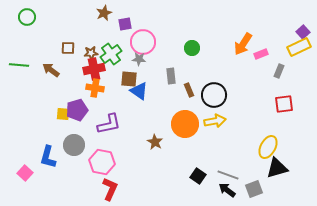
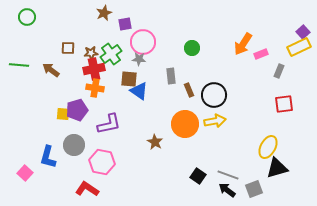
red L-shape at (110, 189): moved 23 px left; rotated 80 degrees counterclockwise
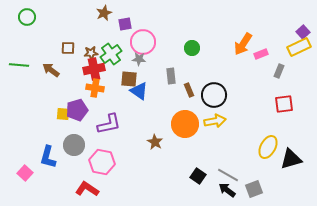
black triangle at (277, 168): moved 14 px right, 9 px up
gray line at (228, 175): rotated 10 degrees clockwise
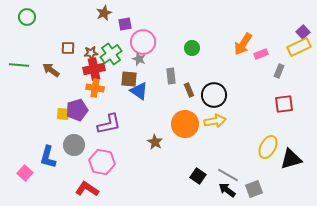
gray star at (139, 59): rotated 16 degrees clockwise
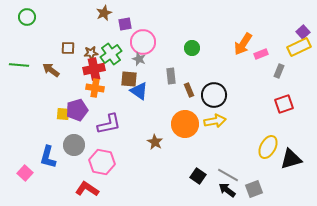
red square at (284, 104): rotated 12 degrees counterclockwise
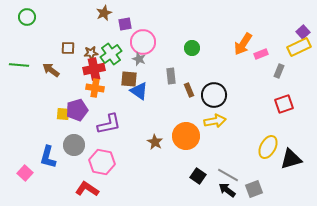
orange circle at (185, 124): moved 1 px right, 12 px down
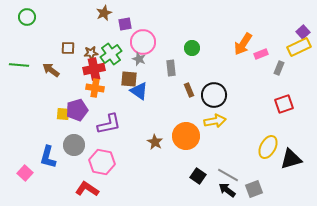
gray rectangle at (279, 71): moved 3 px up
gray rectangle at (171, 76): moved 8 px up
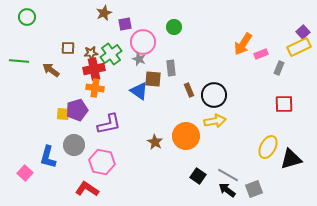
green circle at (192, 48): moved 18 px left, 21 px up
green line at (19, 65): moved 4 px up
brown square at (129, 79): moved 24 px right
red square at (284, 104): rotated 18 degrees clockwise
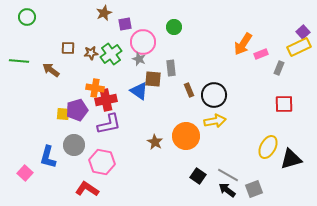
red cross at (94, 69): moved 12 px right, 31 px down
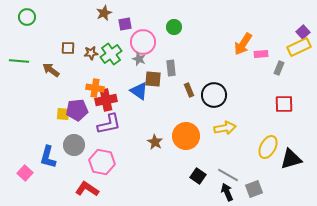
pink rectangle at (261, 54): rotated 16 degrees clockwise
purple pentagon at (77, 110): rotated 10 degrees clockwise
yellow arrow at (215, 121): moved 10 px right, 7 px down
black arrow at (227, 190): moved 2 px down; rotated 30 degrees clockwise
